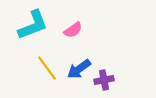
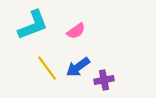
pink semicircle: moved 3 px right, 1 px down
blue arrow: moved 1 px left, 2 px up
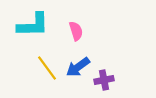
cyan L-shape: rotated 20 degrees clockwise
pink semicircle: rotated 72 degrees counterclockwise
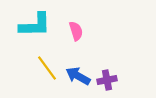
cyan L-shape: moved 2 px right
blue arrow: moved 9 px down; rotated 65 degrees clockwise
purple cross: moved 3 px right
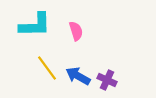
purple cross: rotated 36 degrees clockwise
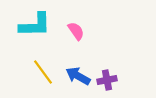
pink semicircle: rotated 18 degrees counterclockwise
yellow line: moved 4 px left, 4 px down
purple cross: rotated 36 degrees counterclockwise
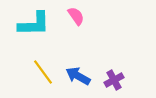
cyan L-shape: moved 1 px left, 1 px up
pink semicircle: moved 15 px up
purple cross: moved 7 px right; rotated 18 degrees counterclockwise
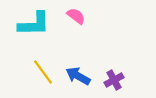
pink semicircle: rotated 18 degrees counterclockwise
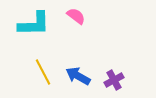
yellow line: rotated 8 degrees clockwise
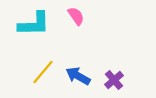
pink semicircle: rotated 18 degrees clockwise
yellow line: rotated 68 degrees clockwise
purple cross: rotated 12 degrees counterclockwise
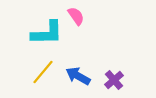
cyan L-shape: moved 13 px right, 9 px down
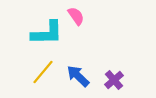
blue arrow: rotated 15 degrees clockwise
